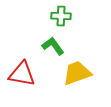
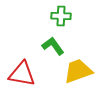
yellow trapezoid: moved 1 px right, 2 px up
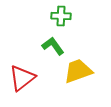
red triangle: moved 4 px down; rotated 48 degrees counterclockwise
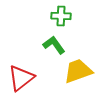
green L-shape: moved 1 px right, 1 px up
red triangle: moved 1 px left
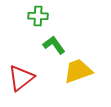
green cross: moved 23 px left
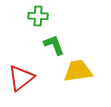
green L-shape: rotated 15 degrees clockwise
yellow trapezoid: rotated 12 degrees clockwise
